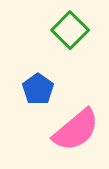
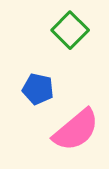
blue pentagon: rotated 24 degrees counterclockwise
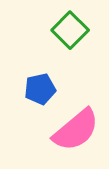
blue pentagon: moved 2 px right; rotated 24 degrees counterclockwise
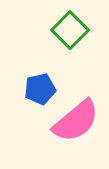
pink semicircle: moved 9 px up
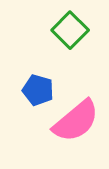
blue pentagon: moved 2 px left, 1 px down; rotated 28 degrees clockwise
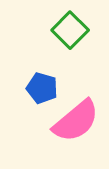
blue pentagon: moved 4 px right, 2 px up
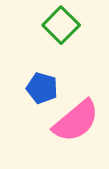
green square: moved 9 px left, 5 px up
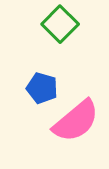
green square: moved 1 px left, 1 px up
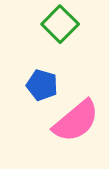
blue pentagon: moved 3 px up
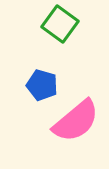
green square: rotated 9 degrees counterclockwise
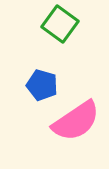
pink semicircle: rotated 6 degrees clockwise
